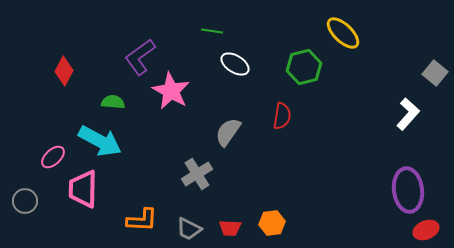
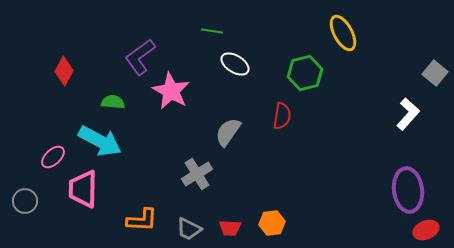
yellow ellipse: rotated 18 degrees clockwise
green hexagon: moved 1 px right, 6 px down
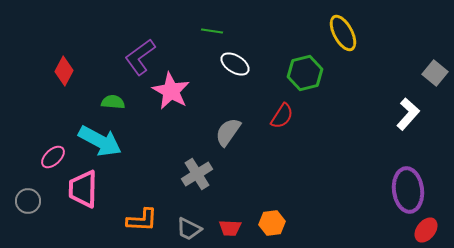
red semicircle: rotated 24 degrees clockwise
gray circle: moved 3 px right
red ellipse: rotated 30 degrees counterclockwise
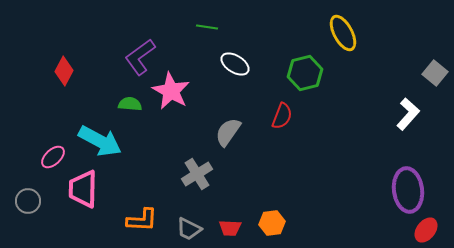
green line: moved 5 px left, 4 px up
green semicircle: moved 17 px right, 2 px down
red semicircle: rotated 12 degrees counterclockwise
